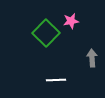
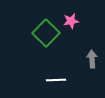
gray arrow: moved 1 px down
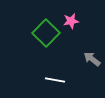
gray arrow: rotated 48 degrees counterclockwise
white line: moved 1 px left; rotated 12 degrees clockwise
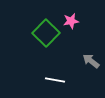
gray arrow: moved 1 px left, 2 px down
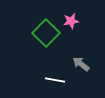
gray arrow: moved 10 px left, 3 px down
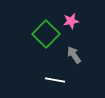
green square: moved 1 px down
gray arrow: moved 7 px left, 9 px up; rotated 18 degrees clockwise
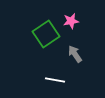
green square: rotated 12 degrees clockwise
gray arrow: moved 1 px right, 1 px up
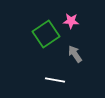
pink star: rotated 14 degrees clockwise
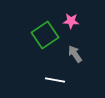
green square: moved 1 px left, 1 px down
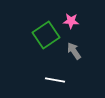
green square: moved 1 px right
gray arrow: moved 1 px left, 3 px up
